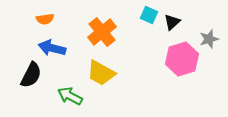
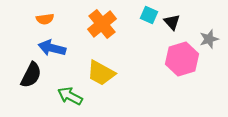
black triangle: rotated 30 degrees counterclockwise
orange cross: moved 8 px up
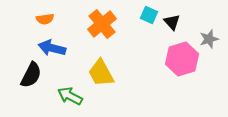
yellow trapezoid: rotated 32 degrees clockwise
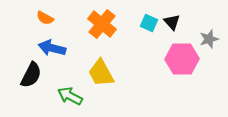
cyan square: moved 8 px down
orange semicircle: moved 1 px up; rotated 36 degrees clockwise
orange cross: rotated 12 degrees counterclockwise
pink hexagon: rotated 16 degrees clockwise
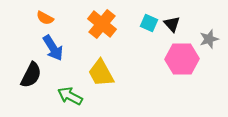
black triangle: moved 2 px down
blue arrow: moved 1 px right; rotated 136 degrees counterclockwise
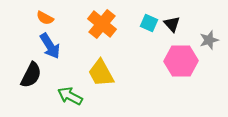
gray star: moved 1 px down
blue arrow: moved 3 px left, 2 px up
pink hexagon: moved 1 px left, 2 px down
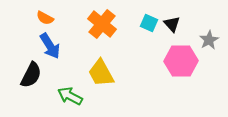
gray star: rotated 12 degrees counterclockwise
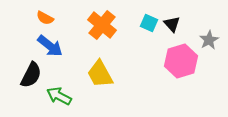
orange cross: moved 1 px down
blue arrow: rotated 20 degrees counterclockwise
pink hexagon: rotated 16 degrees counterclockwise
yellow trapezoid: moved 1 px left, 1 px down
green arrow: moved 11 px left
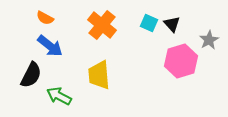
yellow trapezoid: moved 1 px left, 1 px down; rotated 24 degrees clockwise
